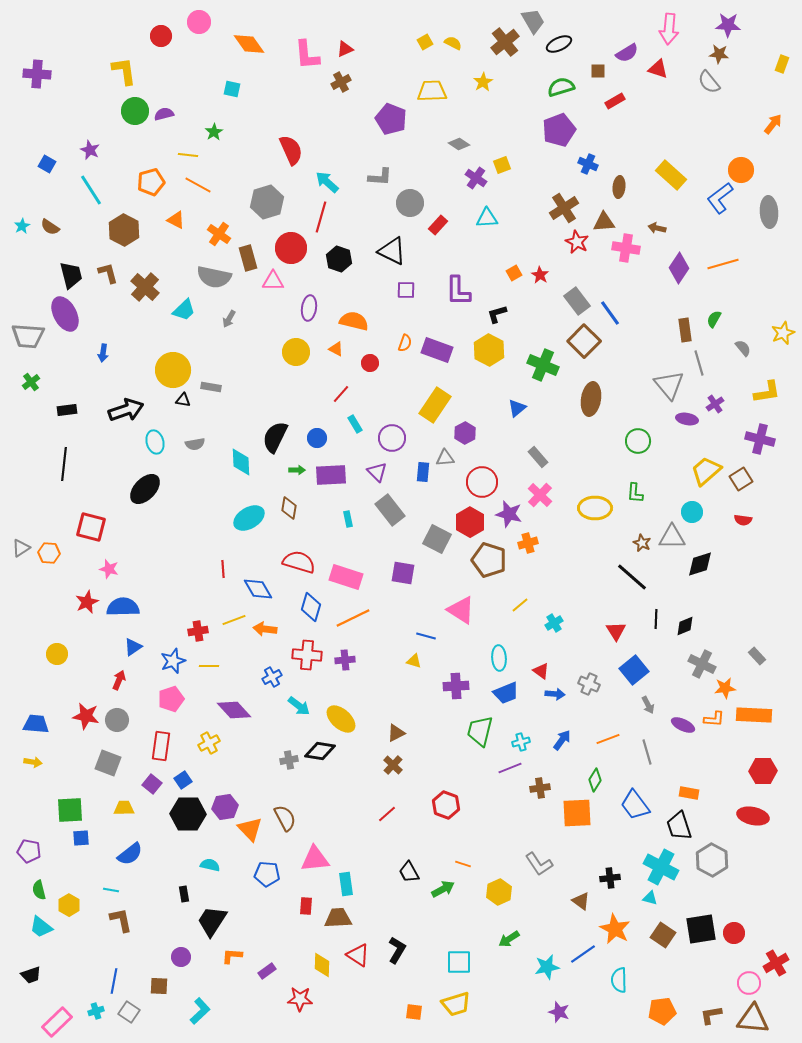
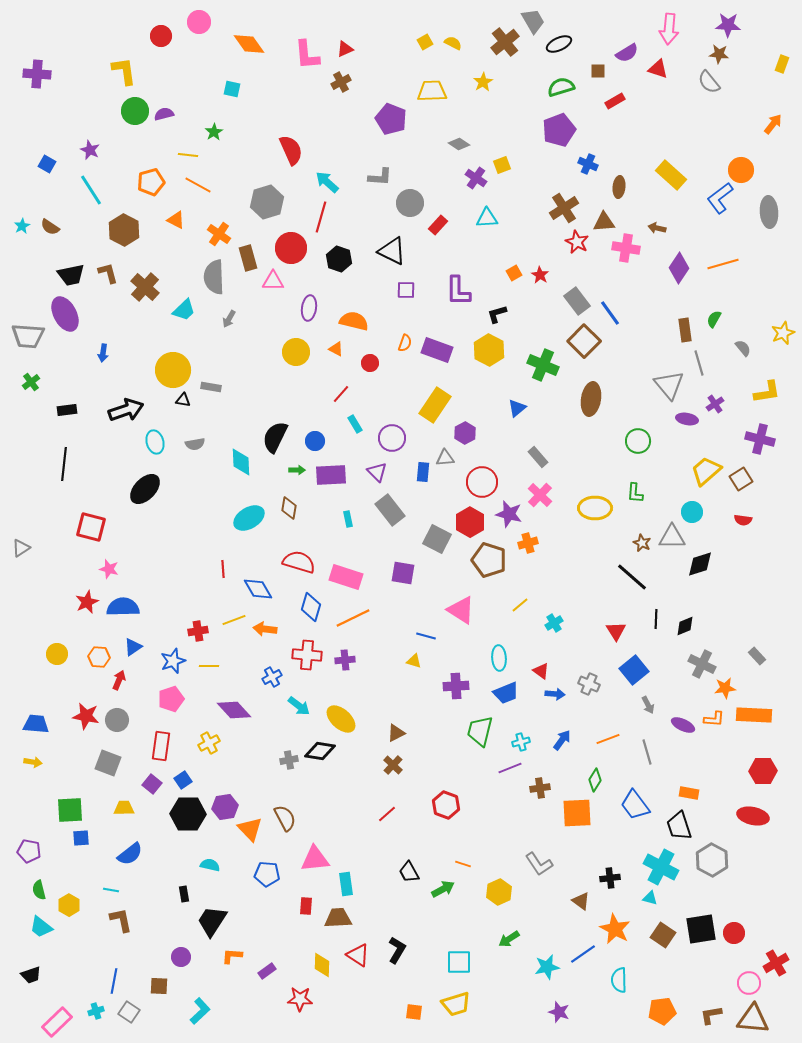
black trapezoid at (71, 275): rotated 92 degrees clockwise
gray semicircle at (214, 277): rotated 76 degrees clockwise
blue circle at (317, 438): moved 2 px left, 3 px down
orange hexagon at (49, 553): moved 50 px right, 104 px down
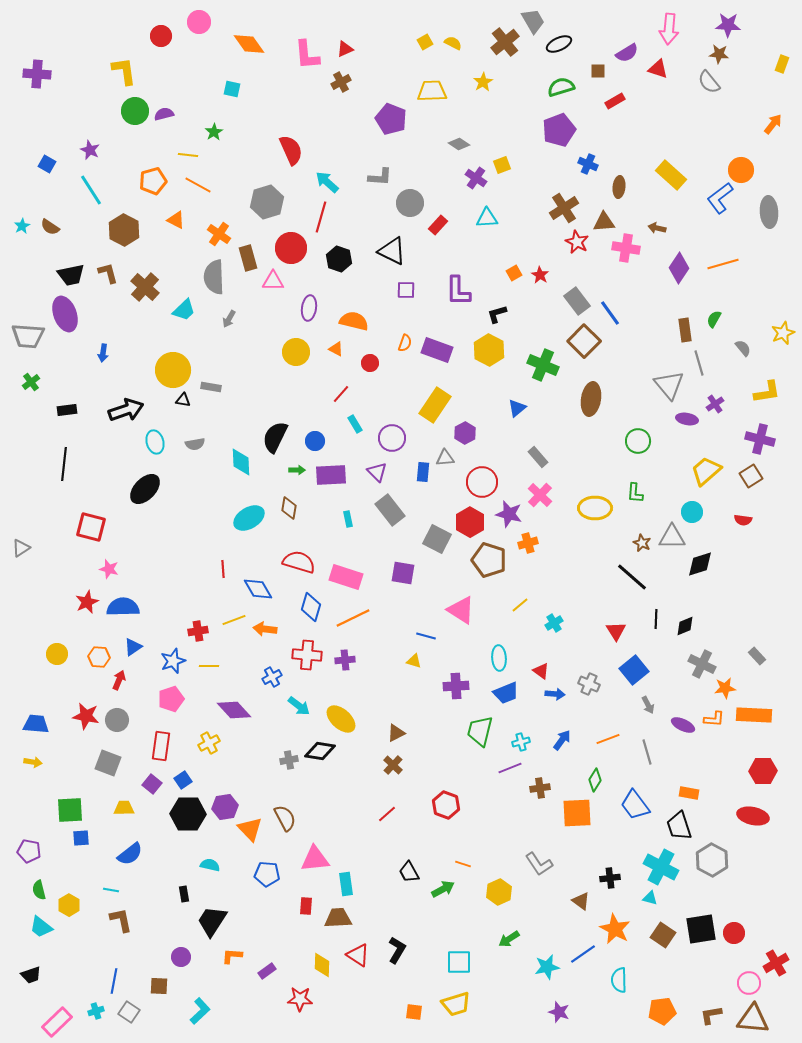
orange pentagon at (151, 182): moved 2 px right, 1 px up
purple ellipse at (65, 314): rotated 8 degrees clockwise
brown square at (741, 479): moved 10 px right, 3 px up
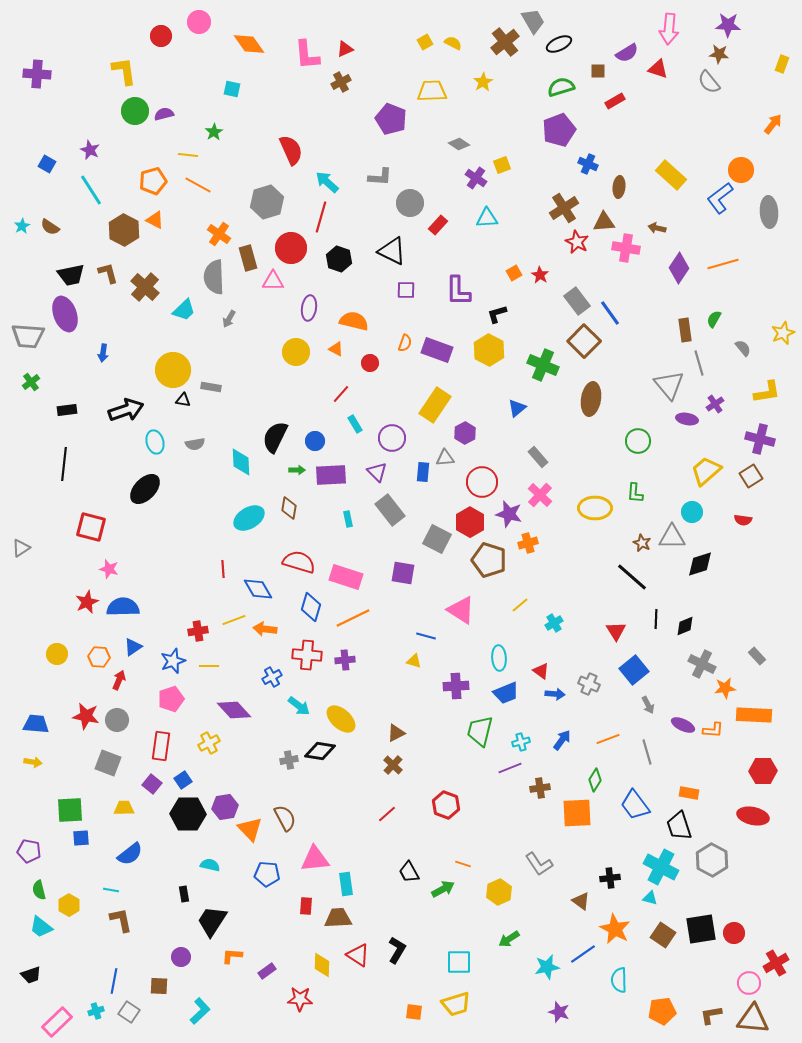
orange triangle at (176, 220): moved 21 px left
orange L-shape at (714, 719): moved 1 px left, 11 px down
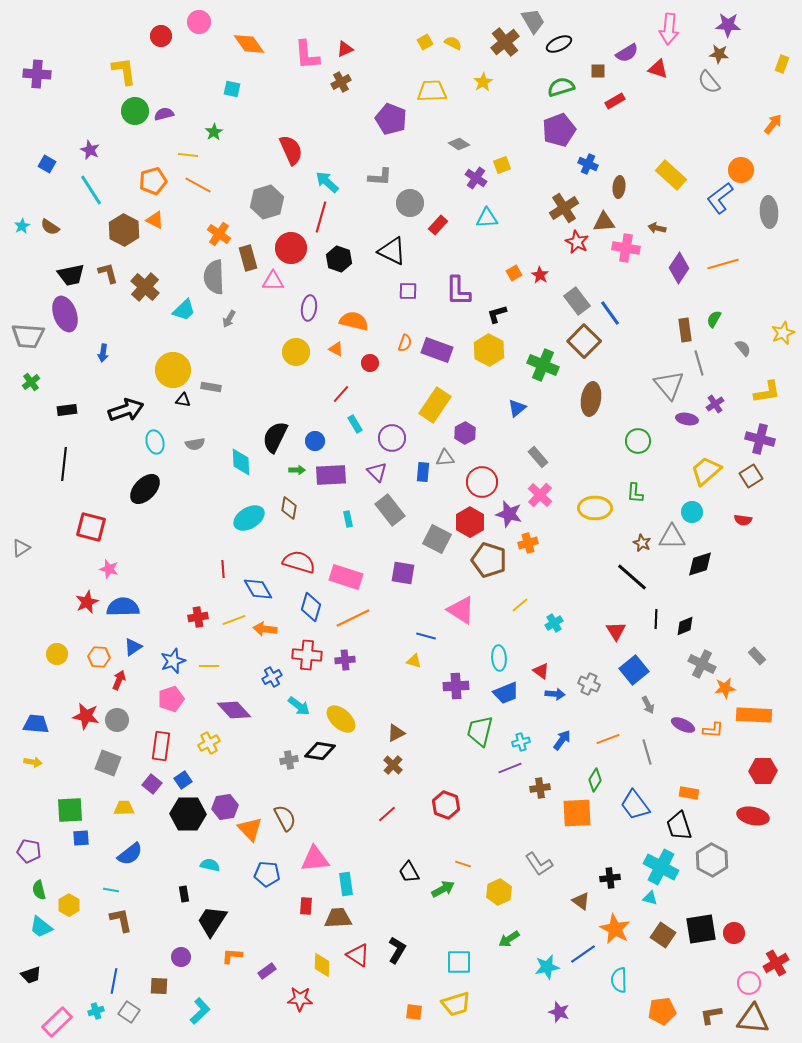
purple square at (406, 290): moved 2 px right, 1 px down
red cross at (198, 631): moved 14 px up
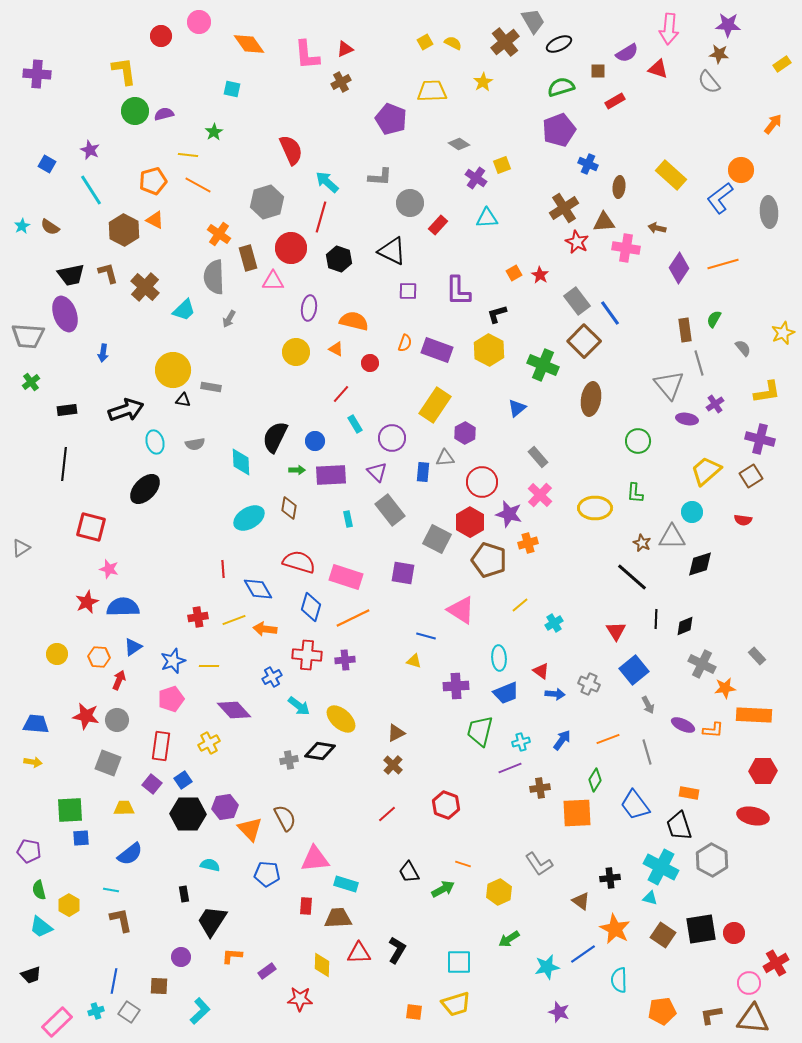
yellow rectangle at (782, 64): rotated 36 degrees clockwise
cyan rectangle at (346, 884): rotated 65 degrees counterclockwise
red triangle at (358, 955): moved 1 px right, 2 px up; rotated 35 degrees counterclockwise
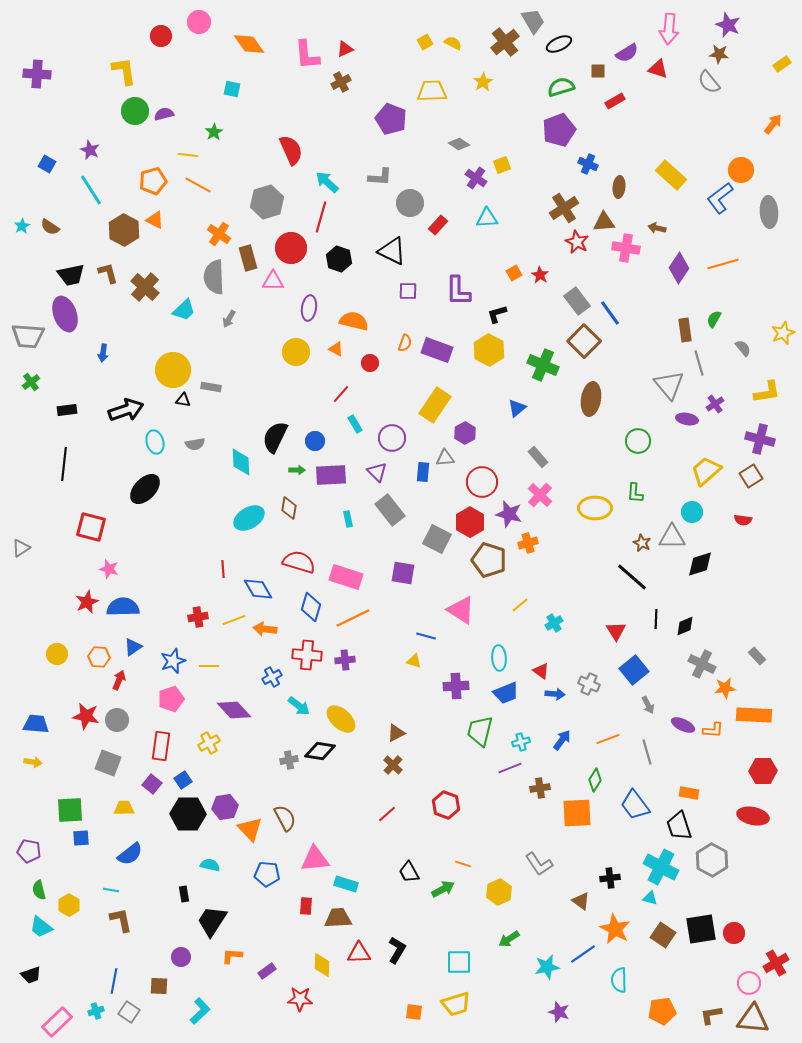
purple star at (728, 25): rotated 20 degrees clockwise
